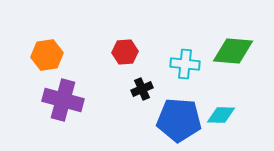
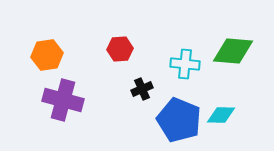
red hexagon: moved 5 px left, 3 px up
blue pentagon: rotated 18 degrees clockwise
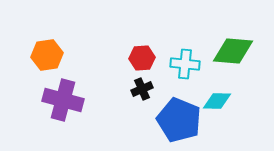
red hexagon: moved 22 px right, 9 px down
cyan diamond: moved 4 px left, 14 px up
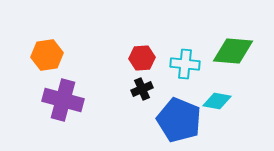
cyan diamond: rotated 8 degrees clockwise
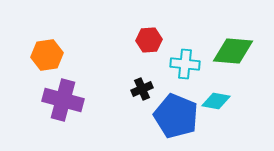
red hexagon: moved 7 px right, 18 px up
cyan diamond: moved 1 px left
blue pentagon: moved 3 px left, 4 px up
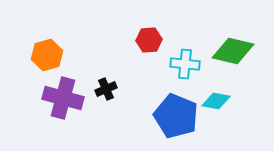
green diamond: rotated 9 degrees clockwise
orange hexagon: rotated 8 degrees counterclockwise
black cross: moved 36 px left
purple cross: moved 2 px up
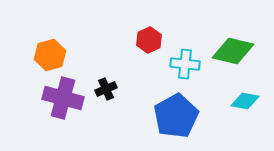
red hexagon: rotated 20 degrees counterclockwise
orange hexagon: moved 3 px right
cyan diamond: moved 29 px right
blue pentagon: rotated 21 degrees clockwise
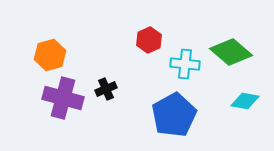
green diamond: moved 2 px left, 1 px down; rotated 27 degrees clockwise
blue pentagon: moved 2 px left, 1 px up
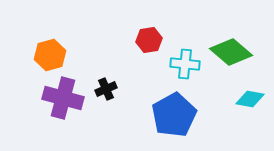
red hexagon: rotated 15 degrees clockwise
cyan diamond: moved 5 px right, 2 px up
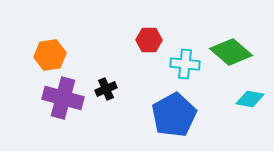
red hexagon: rotated 10 degrees clockwise
orange hexagon: rotated 8 degrees clockwise
